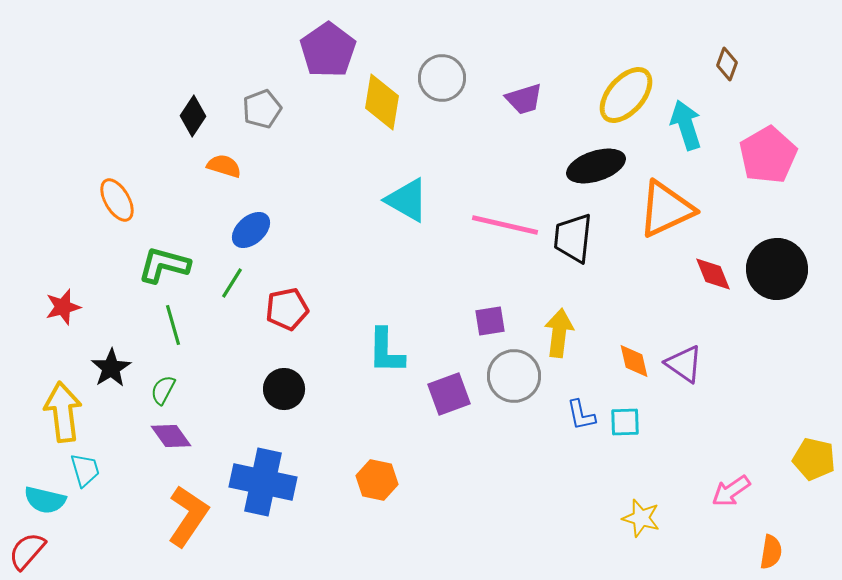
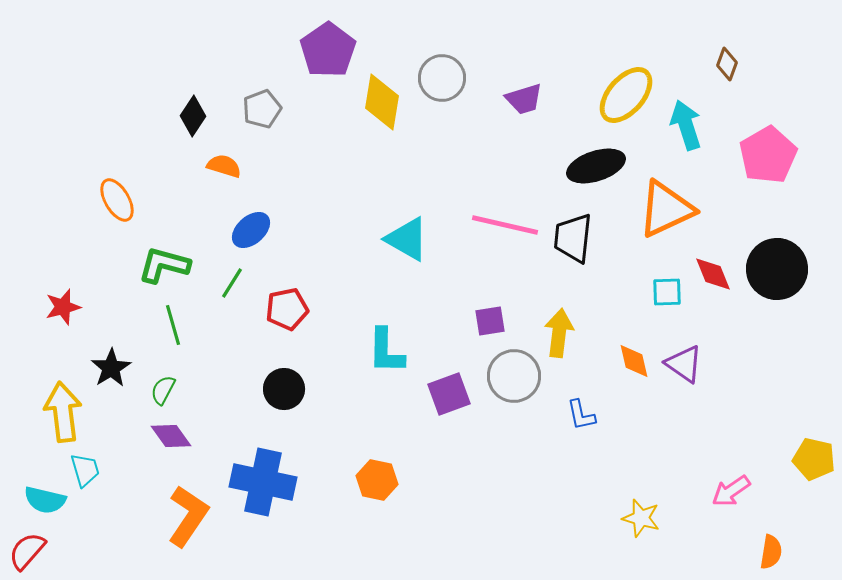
cyan triangle at (407, 200): moved 39 px down
cyan square at (625, 422): moved 42 px right, 130 px up
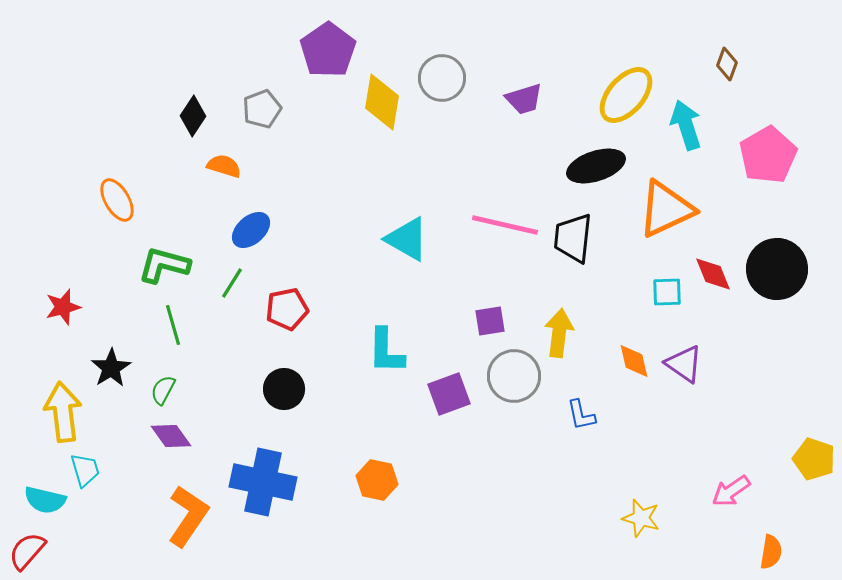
yellow pentagon at (814, 459): rotated 6 degrees clockwise
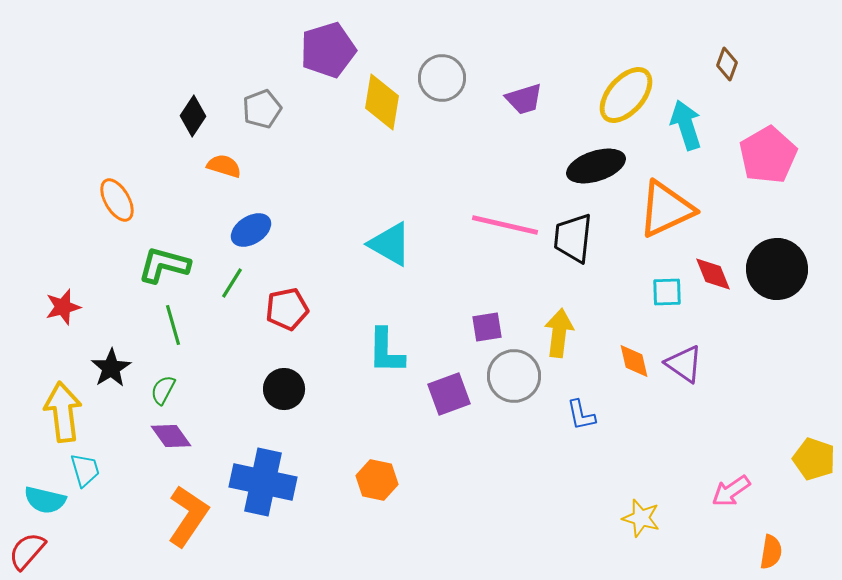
purple pentagon at (328, 50): rotated 18 degrees clockwise
blue ellipse at (251, 230): rotated 9 degrees clockwise
cyan triangle at (407, 239): moved 17 px left, 5 px down
purple square at (490, 321): moved 3 px left, 6 px down
